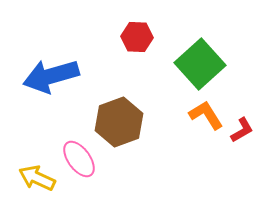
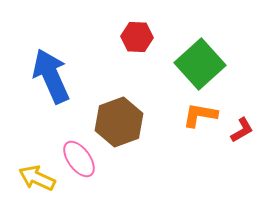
blue arrow: rotated 82 degrees clockwise
orange L-shape: moved 6 px left; rotated 48 degrees counterclockwise
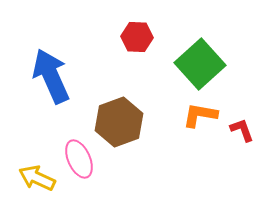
red L-shape: rotated 80 degrees counterclockwise
pink ellipse: rotated 12 degrees clockwise
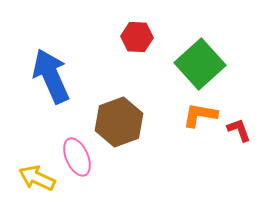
red L-shape: moved 3 px left
pink ellipse: moved 2 px left, 2 px up
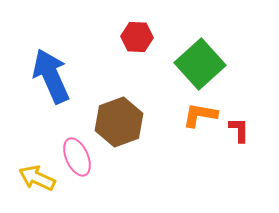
red L-shape: rotated 20 degrees clockwise
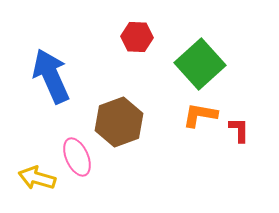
yellow arrow: rotated 9 degrees counterclockwise
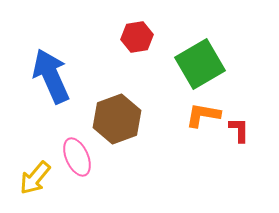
red hexagon: rotated 12 degrees counterclockwise
green square: rotated 12 degrees clockwise
orange L-shape: moved 3 px right
brown hexagon: moved 2 px left, 3 px up
yellow arrow: moved 2 px left; rotated 66 degrees counterclockwise
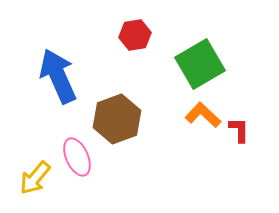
red hexagon: moved 2 px left, 2 px up
blue arrow: moved 7 px right
orange L-shape: rotated 33 degrees clockwise
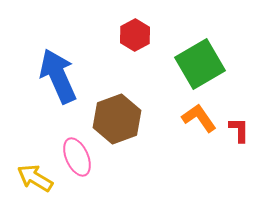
red hexagon: rotated 20 degrees counterclockwise
orange L-shape: moved 4 px left, 3 px down; rotated 12 degrees clockwise
yellow arrow: rotated 81 degrees clockwise
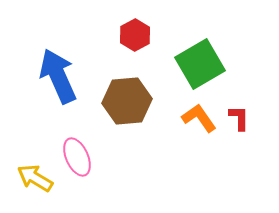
brown hexagon: moved 10 px right, 18 px up; rotated 15 degrees clockwise
red L-shape: moved 12 px up
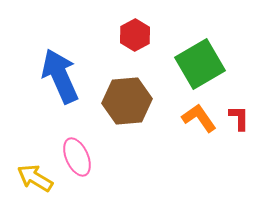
blue arrow: moved 2 px right
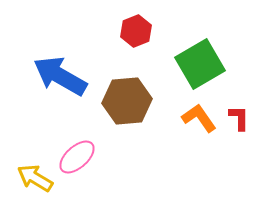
red hexagon: moved 1 px right, 4 px up; rotated 8 degrees clockwise
blue arrow: rotated 36 degrees counterclockwise
pink ellipse: rotated 72 degrees clockwise
